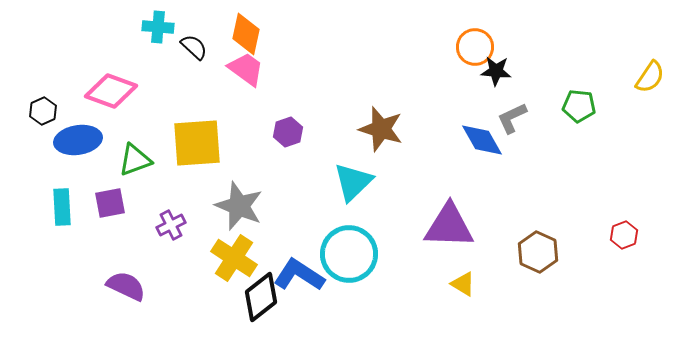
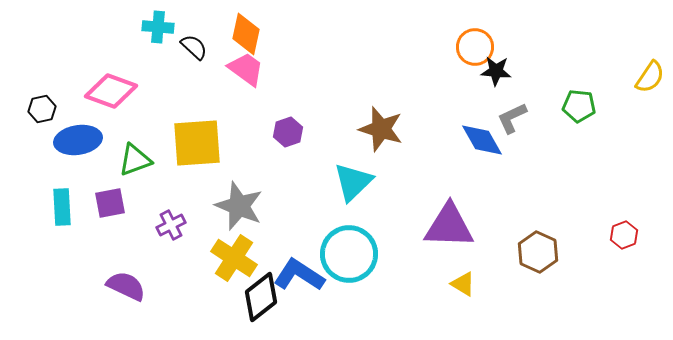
black hexagon: moved 1 px left, 2 px up; rotated 12 degrees clockwise
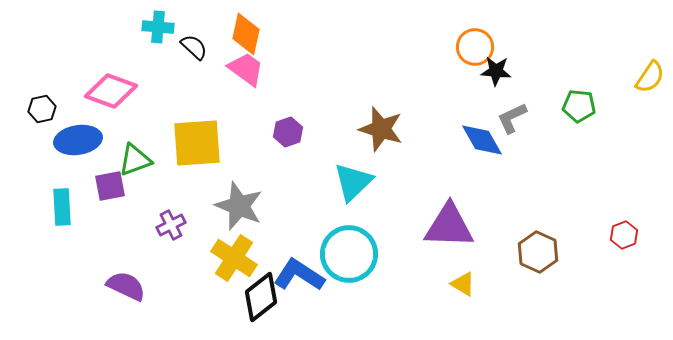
purple square: moved 17 px up
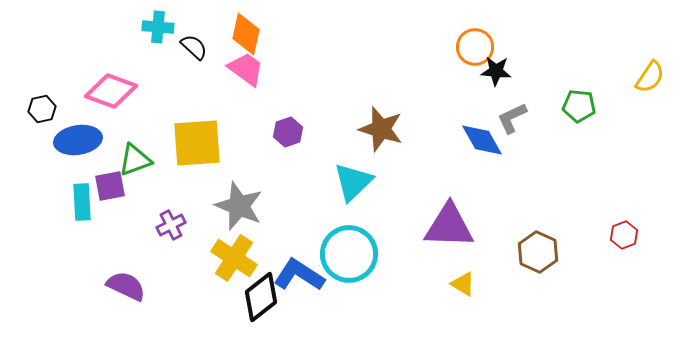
cyan rectangle: moved 20 px right, 5 px up
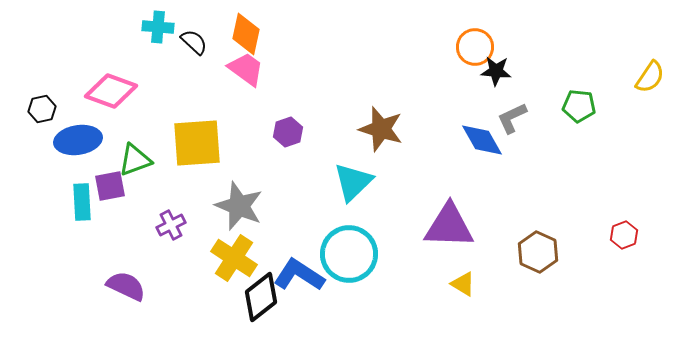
black semicircle: moved 5 px up
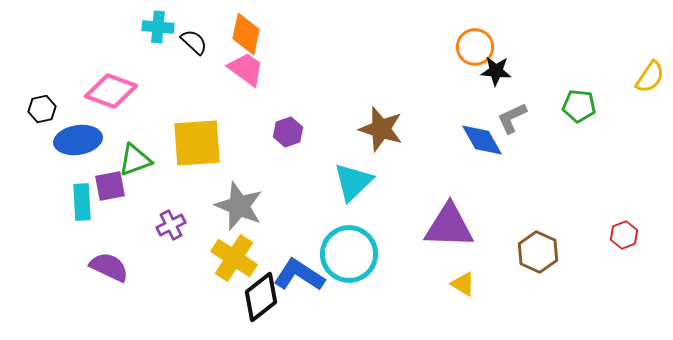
purple semicircle: moved 17 px left, 19 px up
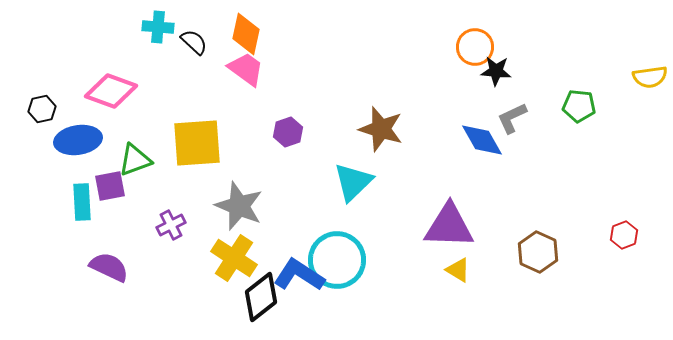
yellow semicircle: rotated 48 degrees clockwise
cyan circle: moved 12 px left, 6 px down
yellow triangle: moved 5 px left, 14 px up
